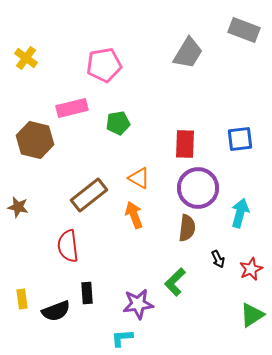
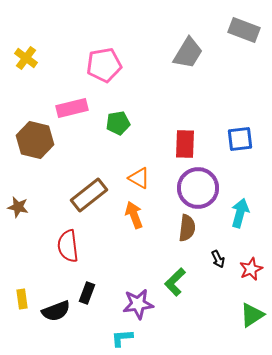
black rectangle: rotated 25 degrees clockwise
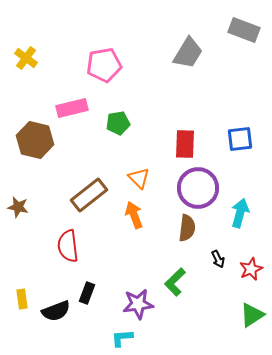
orange triangle: rotated 15 degrees clockwise
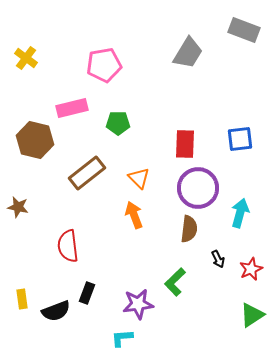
green pentagon: rotated 10 degrees clockwise
brown rectangle: moved 2 px left, 22 px up
brown semicircle: moved 2 px right, 1 px down
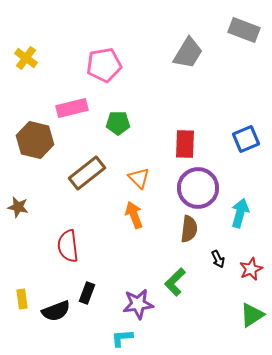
blue square: moved 6 px right; rotated 16 degrees counterclockwise
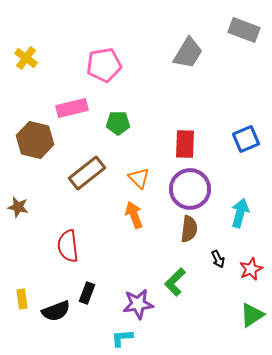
purple circle: moved 8 px left, 1 px down
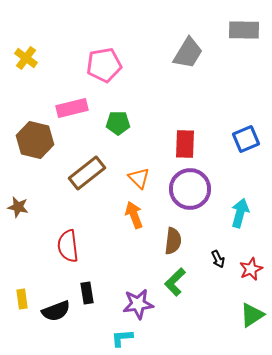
gray rectangle: rotated 20 degrees counterclockwise
brown semicircle: moved 16 px left, 12 px down
black rectangle: rotated 30 degrees counterclockwise
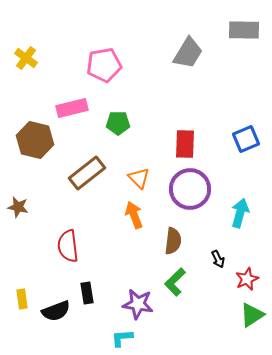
red star: moved 4 px left, 10 px down
purple star: rotated 16 degrees clockwise
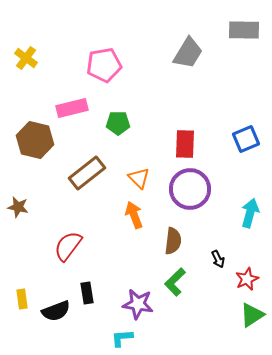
cyan arrow: moved 10 px right
red semicircle: rotated 44 degrees clockwise
